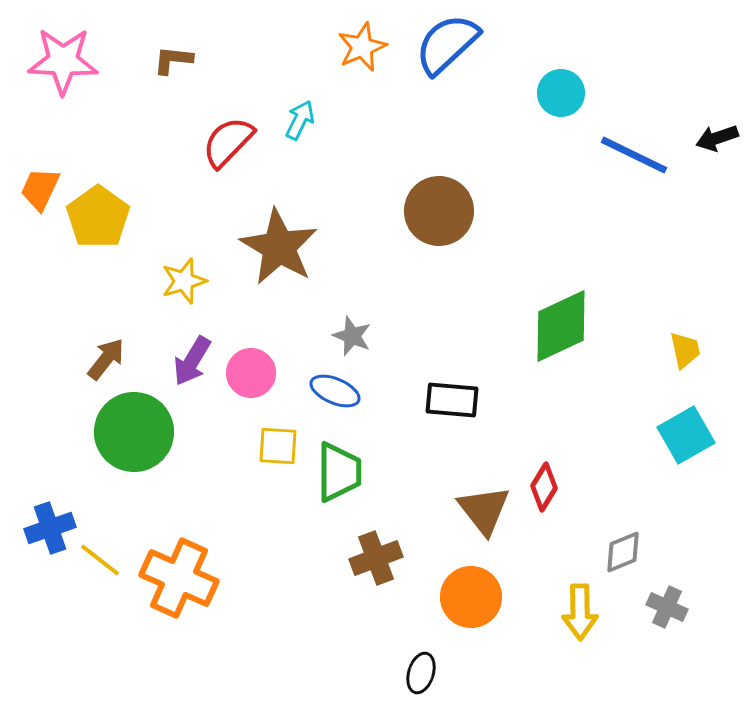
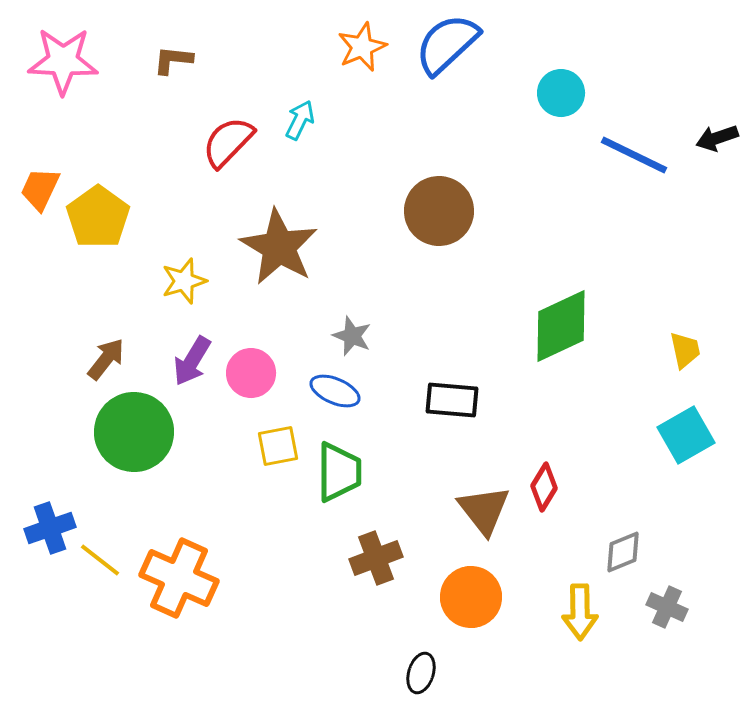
yellow square: rotated 15 degrees counterclockwise
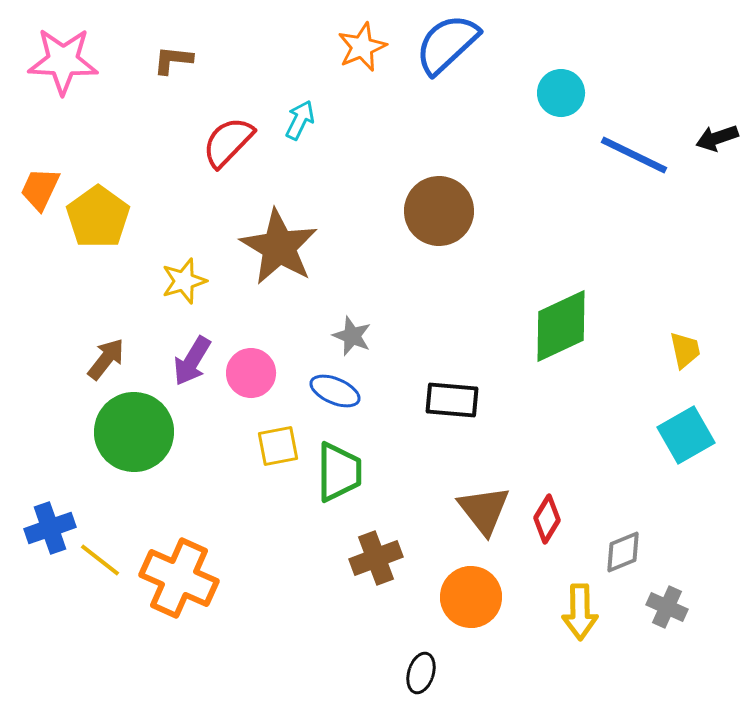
red diamond: moved 3 px right, 32 px down
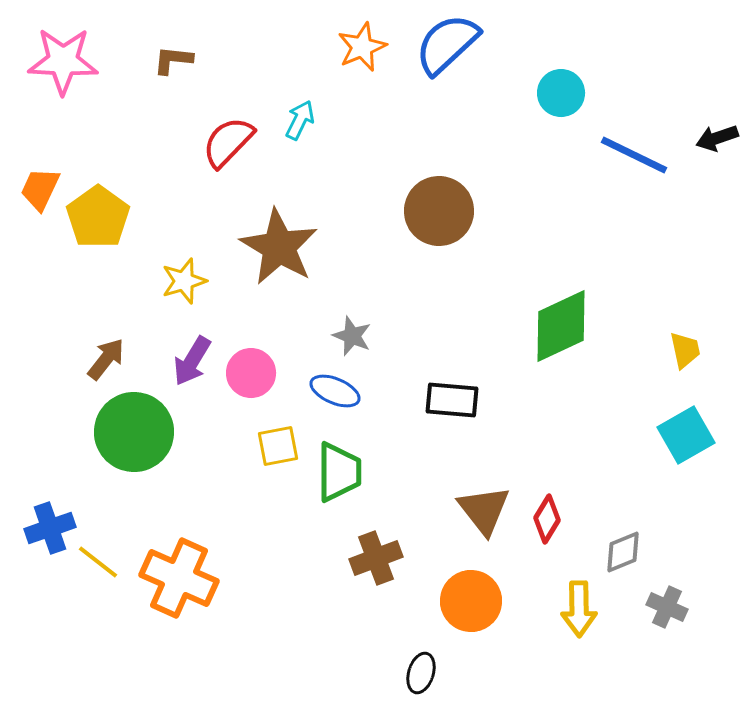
yellow line: moved 2 px left, 2 px down
orange circle: moved 4 px down
yellow arrow: moved 1 px left, 3 px up
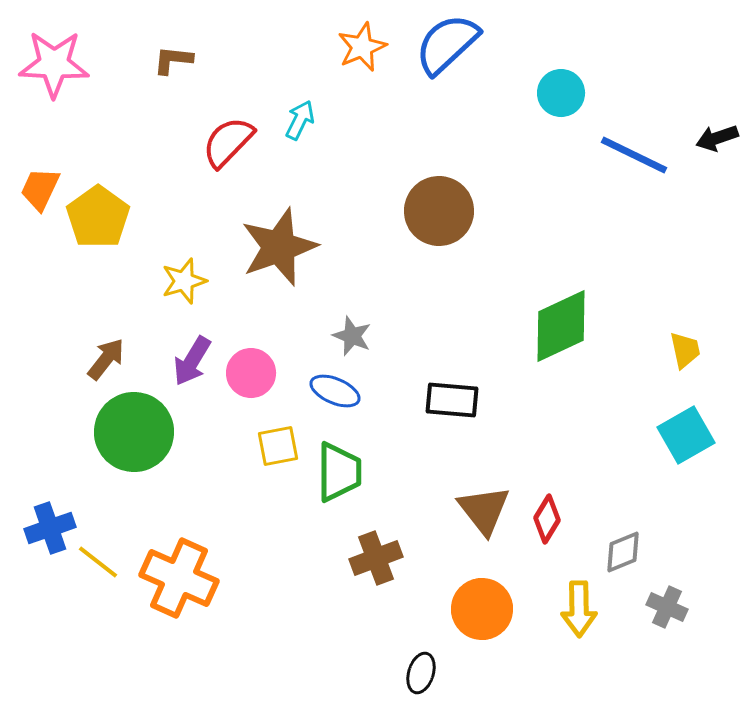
pink star: moved 9 px left, 3 px down
brown star: rotated 22 degrees clockwise
orange circle: moved 11 px right, 8 px down
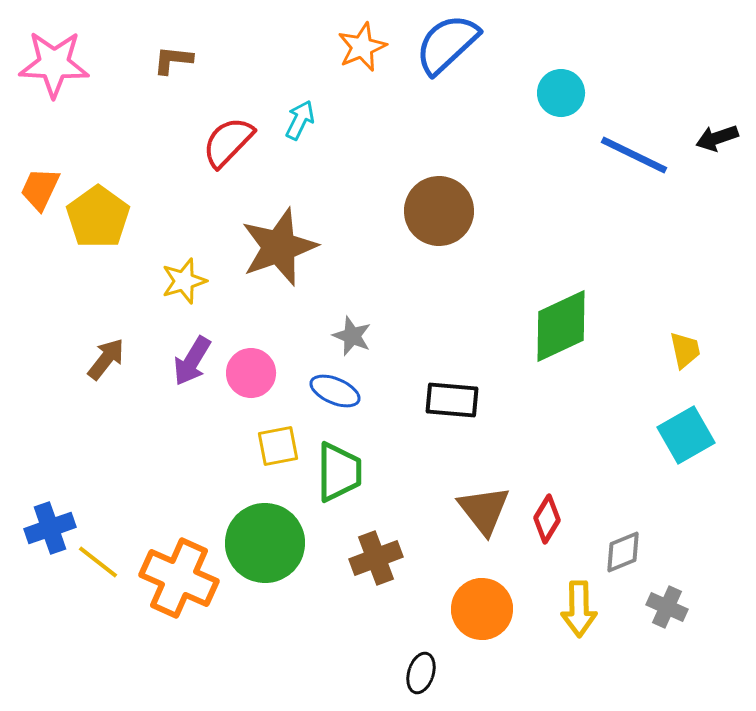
green circle: moved 131 px right, 111 px down
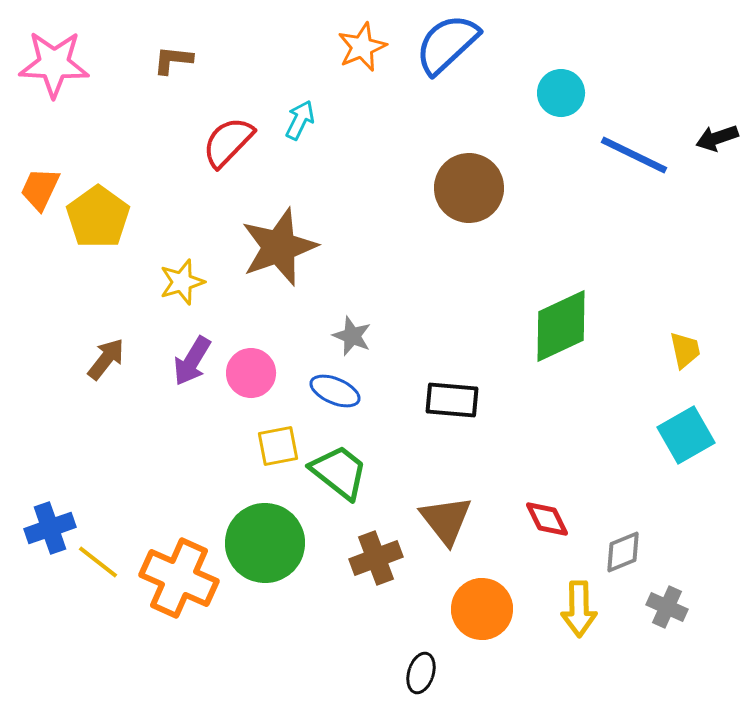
brown circle: moved 30 px right, 23 px up
yellow star: moved 2 px left, 1 px down
green trapezoid: rotated 52 degrees counterclockwise
brown triangle: moved 38 px left, 10 px down
red diamond: rotated 57 degrees counterclockwise
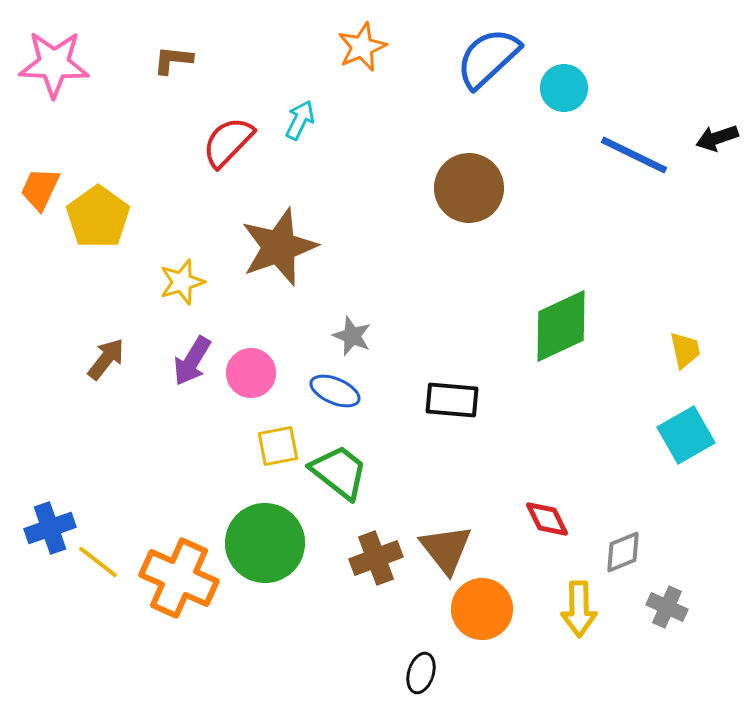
blue semicircle: moved 41 px right, 14 px down
cyan circle: moved 3 px right, 5 px up
brown triangle: moved 29 px down
